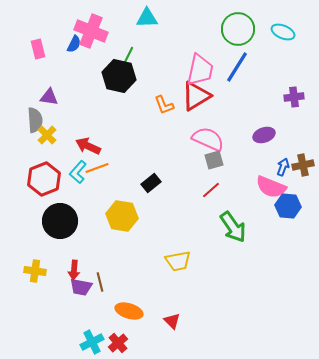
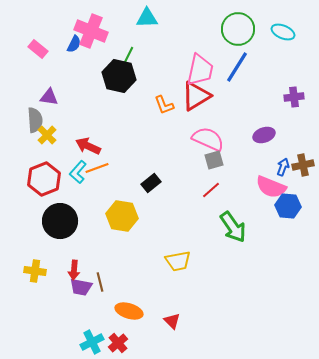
pink rectangle at (38, 49): rotated 36 degrees counterclockwise
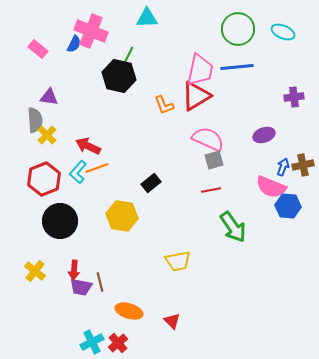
blue line at (237, 67): rotated 52 degrees clockwise
red line at (211, 190): rotated 30 degrees clockwise
yellow cross at (35, 271): rotated 30 degrees clockwise
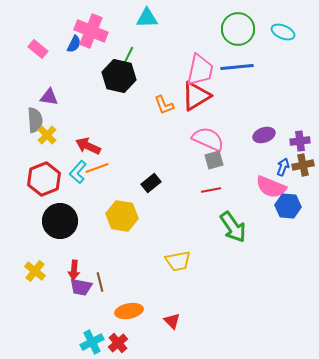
purple cross at (294, 97): moved 6 px right, 44 px down
orange ellipse at (129, 311): rotated 28 degrees counterclockwise
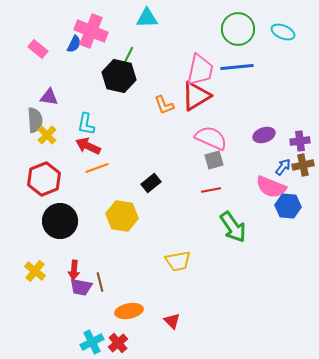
pink semicircle at (208, 139): moved 3 px right, 1 px up
blue arrow at (283, 167): rotated 18 degrees clockwise
cyan L-shape at (78, 172): moved 8 px right, 48 px up; rotated 30 degrees counterclockwise
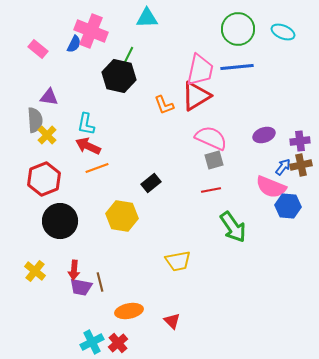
brown cross at (303, 165): moved 2 px left
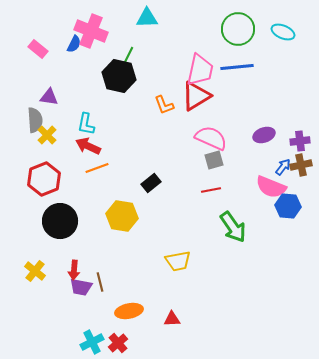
red triangle at (172, 321): moved 2 px up; rotated 48 degrees counterclockwise
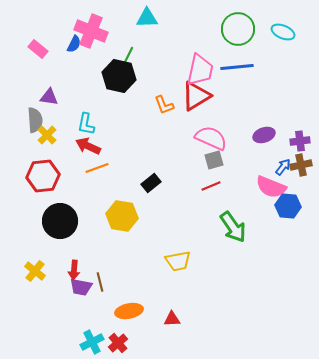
red hexagon at (44, 179): moved 1 px left, 3 px up; rotated 16 degrees clockwise
red line at (211, 190): moved 4 px up; rotated 12 degrees counterclockwise
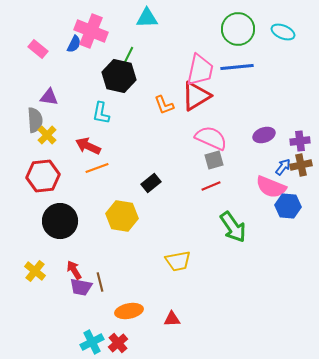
cyan L-shape at (86, 124): moved 15 px right, 11 px up
red arrow at (74, 270): rotated 144 degrees clockwise
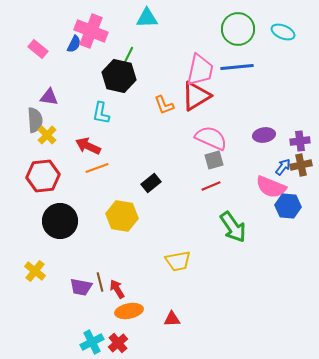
purple ellipse at (264, 135): rotated 10 degrees clockwise
red arrow at (74, 270): moved 43 px right, 19 px down
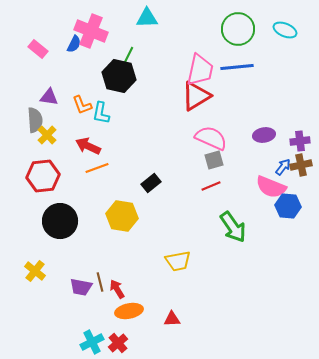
cyan ellipse at (283, 32): moved 2 px right, 2 px up
orange L-shape at (164, 105): moved 82 px left
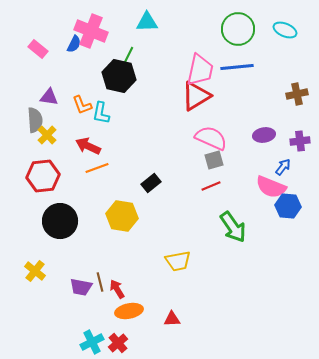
cyan triangle at (147, 18): moved 4 px down
brown cross at (301, 165): moved 4 px left, 71 px up
